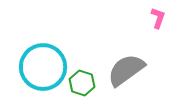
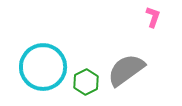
pink L-shape: moved 5 px left, 1 px up
green hexagon: moved 4 px right, 1 px up; rotated 15 degrees clockwise
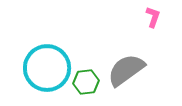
cyan circle: moved 4 px right, 1 px down
green hexagon: rotated 20 degrees clockwise
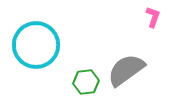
cyan circle: moved 11 px left, 23 px up
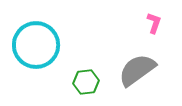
pink L-shape: moved 1 px right, 6 px down
gray semicircle: moved 11 px right
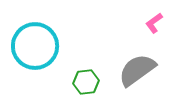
pink L-shape: rotated 145 degrees counterclockwise
cyan circle: moved 1 px left, 1 px down
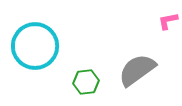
pink L-shape: moved 14 px right, 2 px up; rotated 25 degrees clockwise
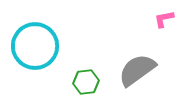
pink L-shape: moved 4 px left, 2 px up
